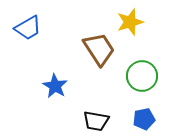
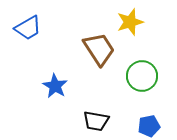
blue pentagon: moved 5 px right, 7 px down
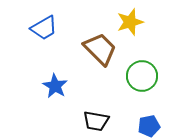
blue trapezoid: moved 16 px right
brown trapezoid: moved 1 px right; rotated 12 degrees counterclockwise
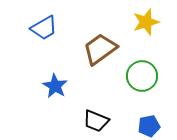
yellow star: moved 16 px right
brown trapezoid: rotated 81 degrees counterclockwise
black trapezoid: rotated 12 degrees clockwise
